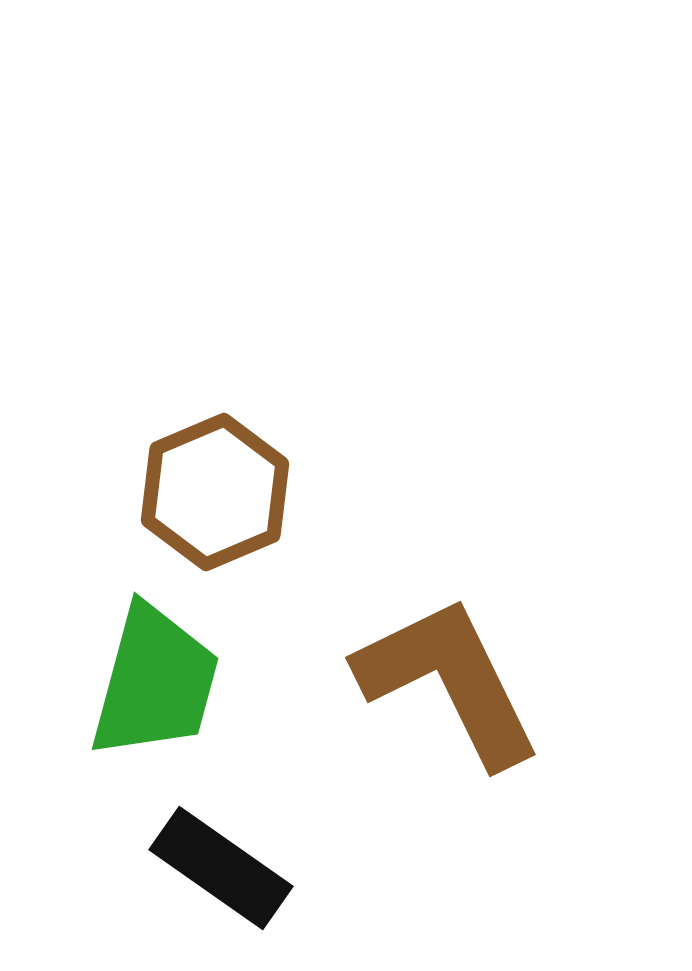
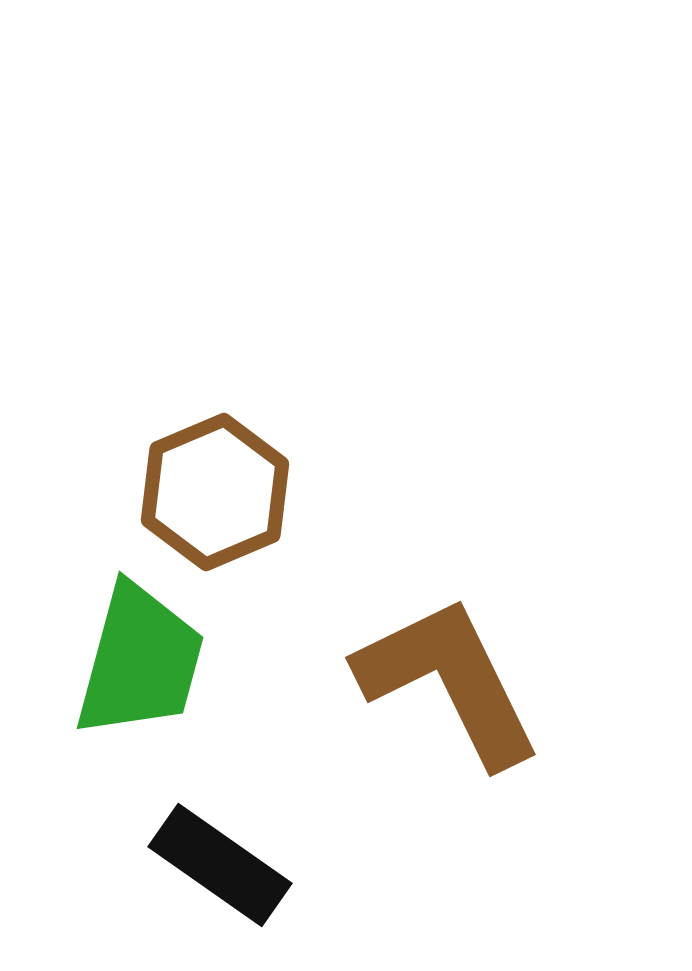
green trapezoid: moved 15 px left, 21 px up
black rectangle: moved 1 px left, 3 px up
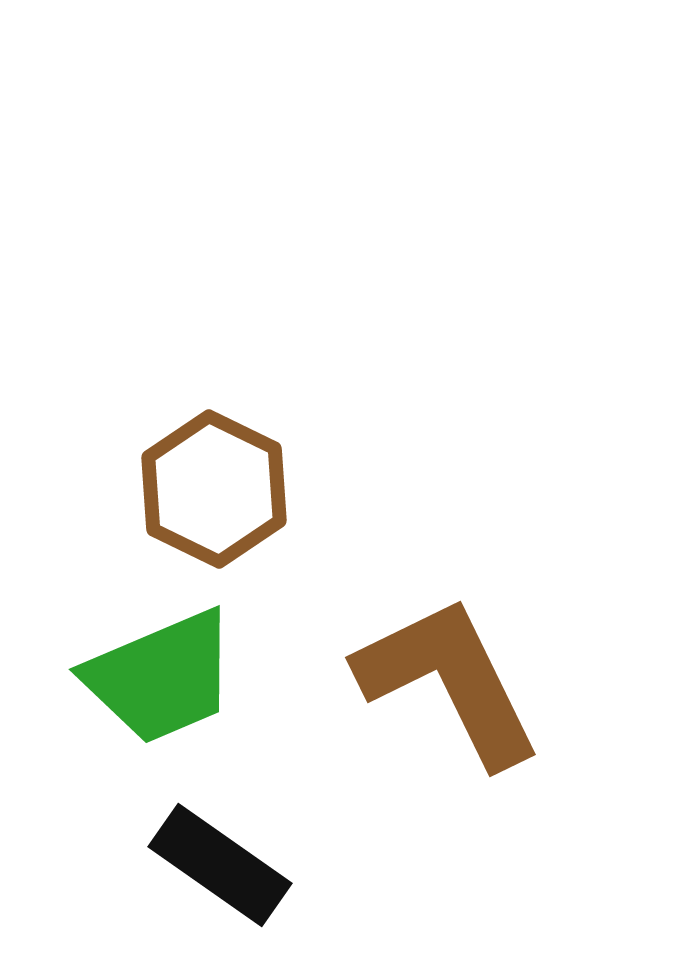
brown hexagon: moved 1 px left, 3 px up; rotated 11 degrees counterclockwise
green trapezoid: moved 21 px right, 16 px down; rotated 52 degrees clockwise
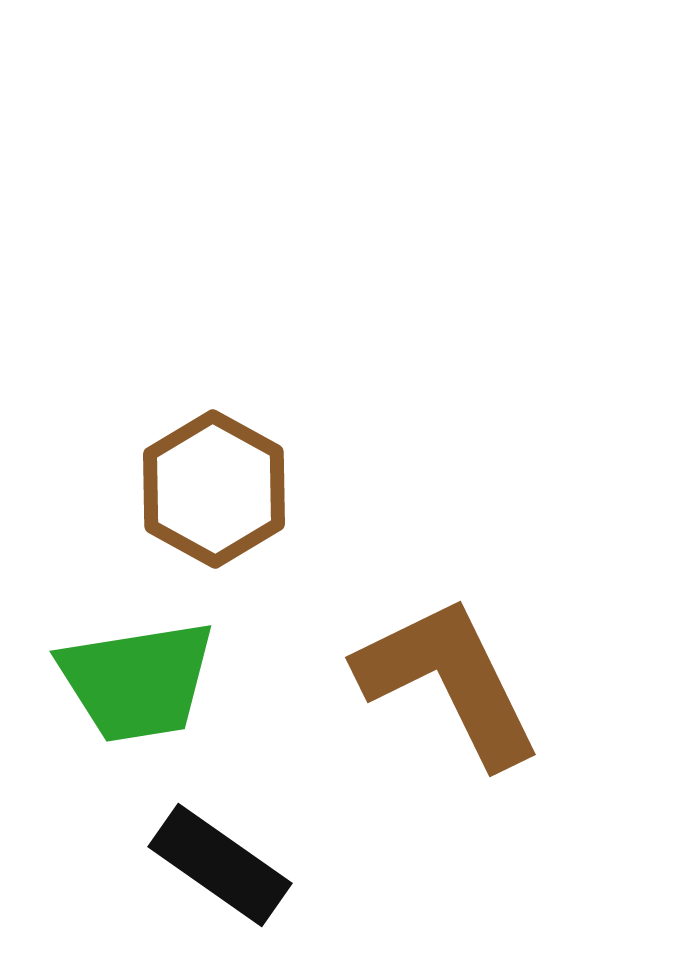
brown hexagon: rotated 3 degrees clockwise
green trapezoid: moved 24 px left, 4 px down; rotated 14 degrees clockwise
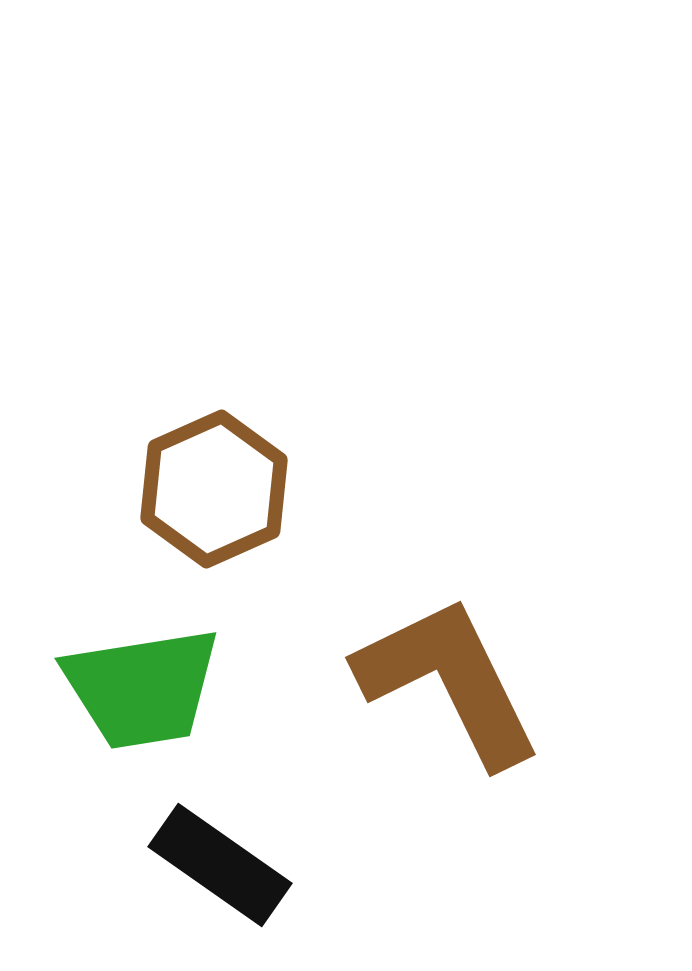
brown hexagon: rotated 7 degrees clockwise
green trapezoid: moved 5 px right, 7 px down
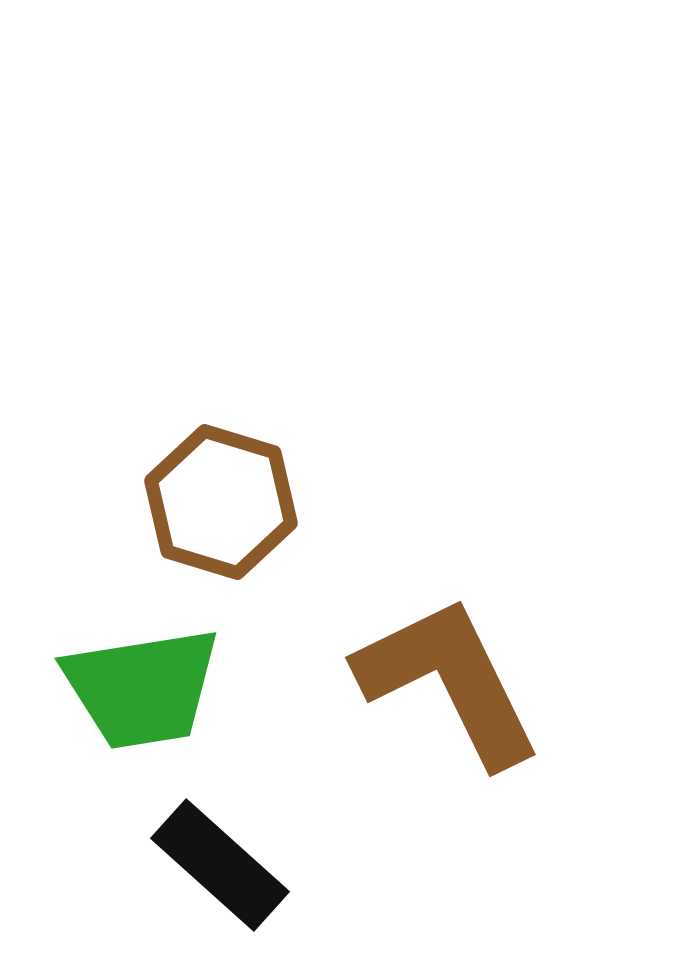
brown hexagon: moved 7 px right, 13 px down; rotated 19 degrees counterclockwise
black rectangle: rotated 7 degrees clockwise
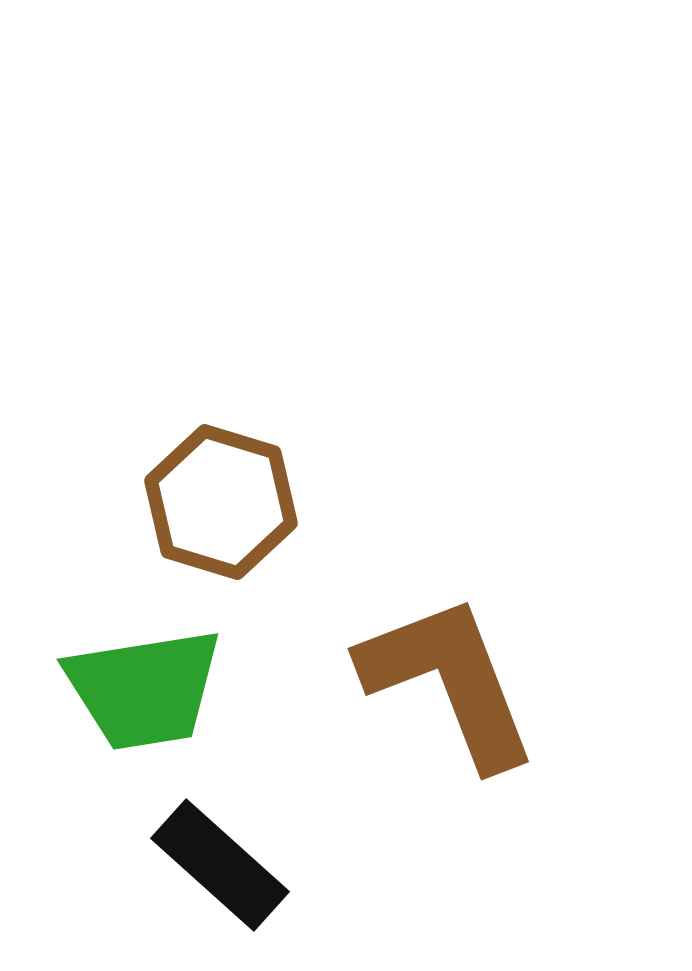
brown L-shape: rotated 5 degrees clockwise
green trapezoid: moved 2 px right, 1 px down
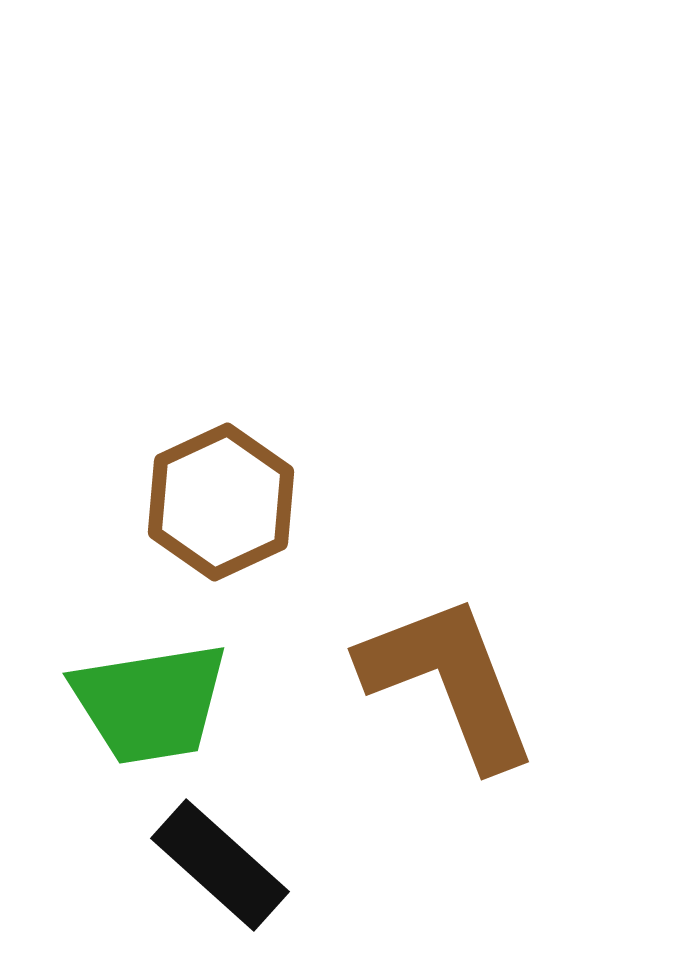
brown hexagon: rotated 18 degrees clockwise
green trapezoid: moved 6 px right, 14 px down
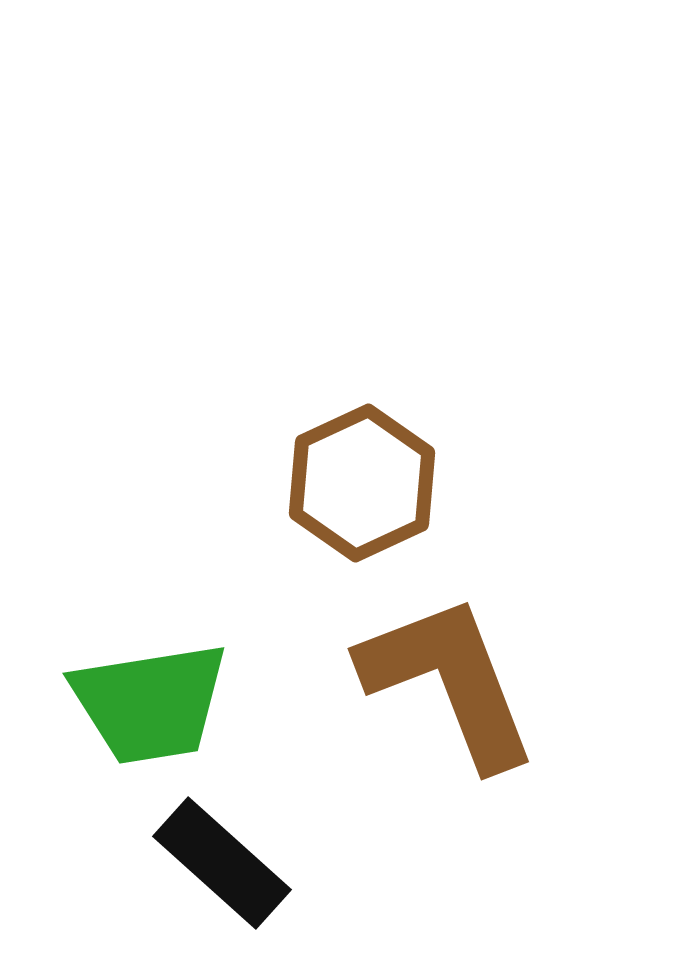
brown hexagon: moved 141 px right, 19 px up
black rectangle: moved 2 px right, 2 px up
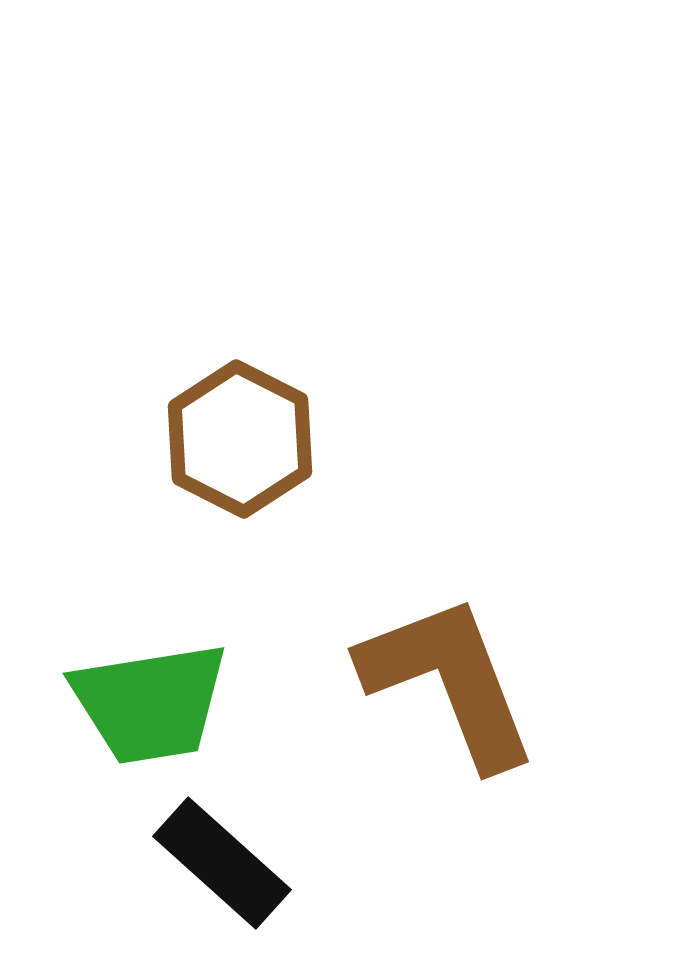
brown hexagon: moved 122 px left, 44 px up; rotated 8 degrees counterclockwise
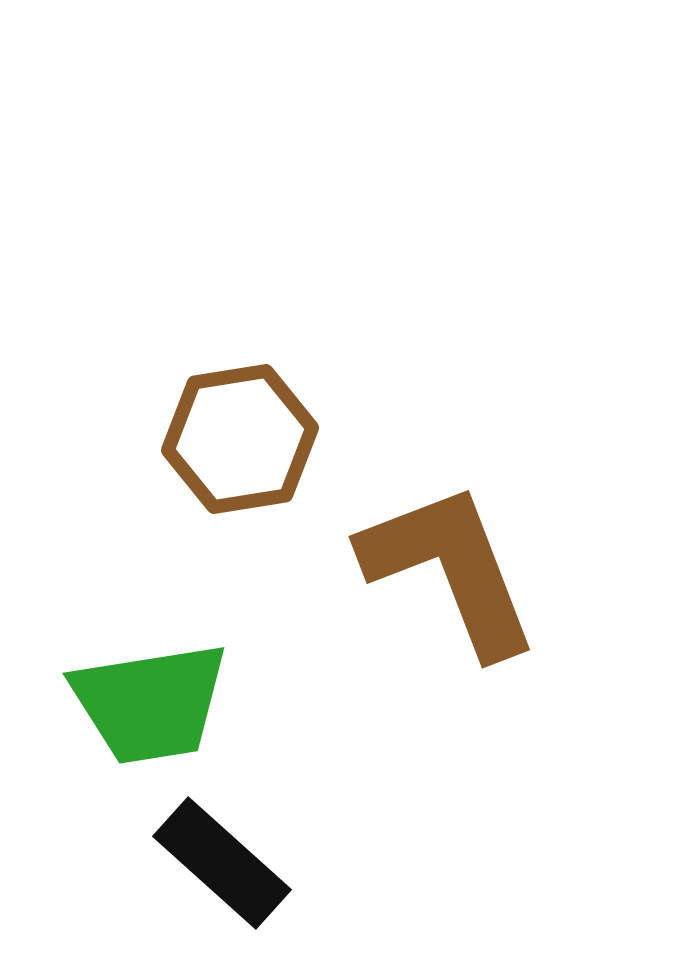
brown hexagon: rotated 24 degrees clockwise
brown L-shape: moved 1 px right, 112 px up
